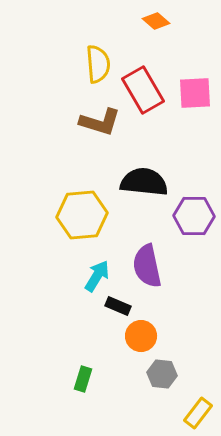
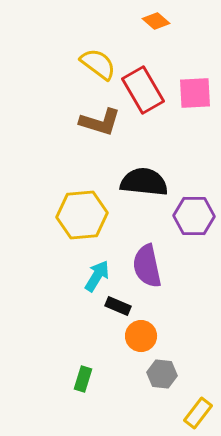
yellow semicircle: rotated 48 degrees counterclockwise
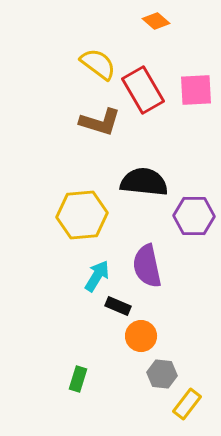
pink square: moved 1 px right, 3 px up
green rectangle: moved 5 px left
yellow rectangle: moved 11 px left, 9 px up
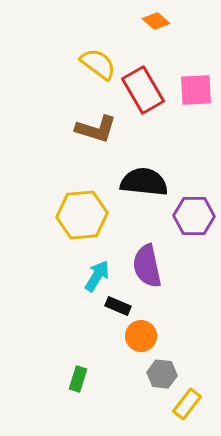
brown L-shape: moved 4 px left, 7 px down
